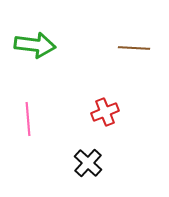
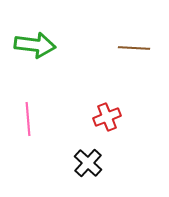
red cross: moved 2 px right, 5 px down
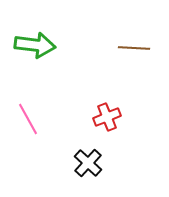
pink line: rotated 24 degrees counterclockwise
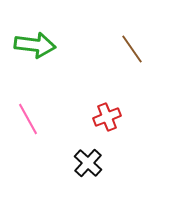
brown line: moved 2 px left, 1 px down; rotated 52 degrees clockwise
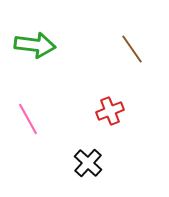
red cross: moved 3 px right, 6 px up
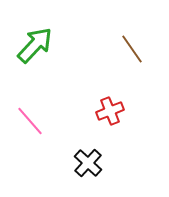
green arrow: rotated 54 degrees counterclockwise
pink line: moved 2 px right, 2 px down; rotated 12 degrees counterclockwise
